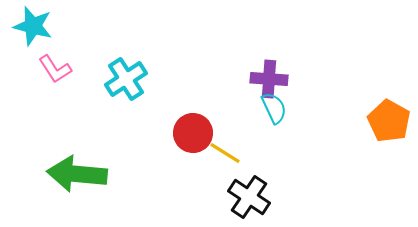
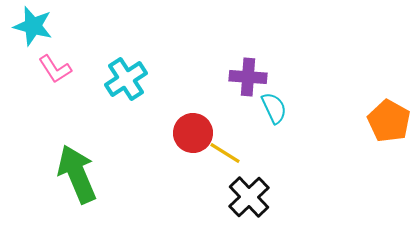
purple cross: moved 21 px left, 2 px up
green arrow: rotated 62 degrees clockwise
black cross: rotated 12 degrees clockwise
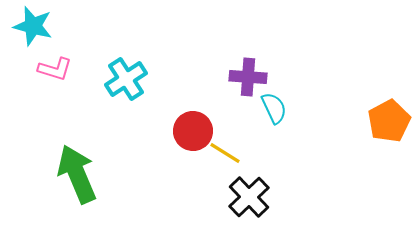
pink L-shape: rotated 40 degrees counterclockwise
orange pentagon: rotated 15 degrees clockwise
red circle: moved 2 px up
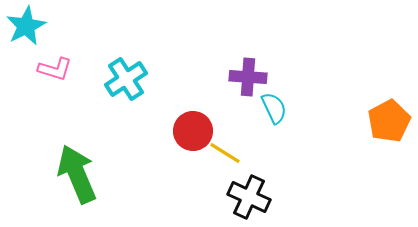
cyan star: moved 7 px left; rotated 30 degrees clockwise
black cross: rotated 21 degrees counterclockwise
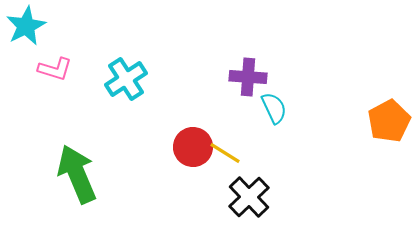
red circle: moved 16 px down
black cross: rotated 21 degrees clockwise
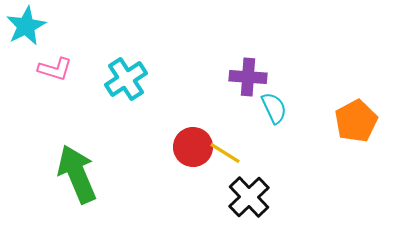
orange pentagon: moved 33 px left
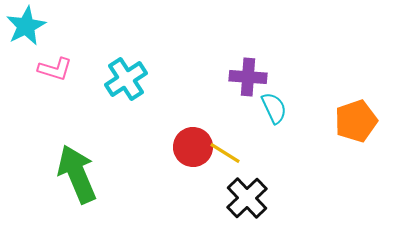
orange pentagon: rotated 9 degrees clockwise
black cross: moved 2 px left, 1 px down
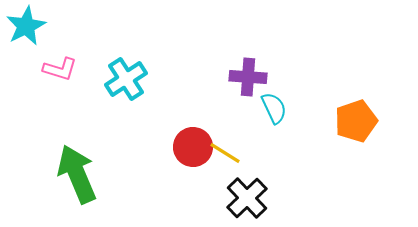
pink L-shape: moved 5 px right
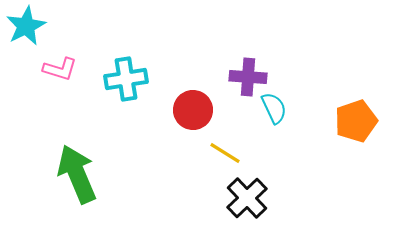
cyan cross: rotated 24 degrees clockwise
red circle: moved 37 px up
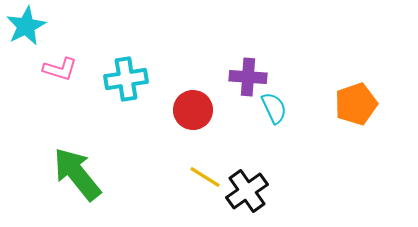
orange pentagon: moved 17 px up
yellow line: moved 20 px left, 24 px down
green arrow: rotated 16 degrees counterclockwise
black cross: moved 7 px up; rotated 9 degrees clockwise
